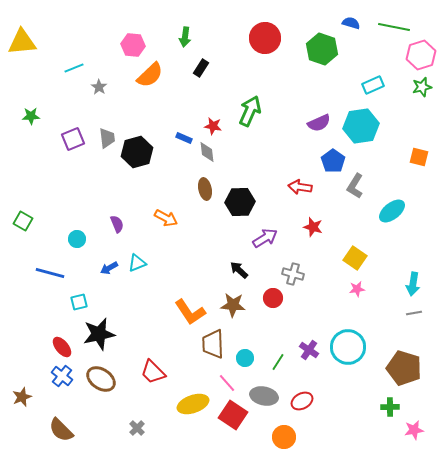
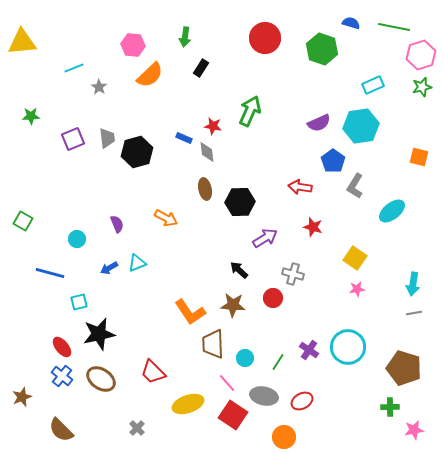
yellow ellipse at (193, 404): moved 5 px left
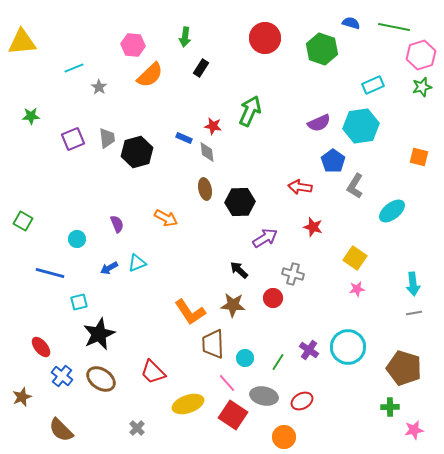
cyan arrow at (413, 284): rotated 15 degrees counterclockwise
black star at (99, 334): rotated 12 degrees counterclockwise
red ellipse at (62, 347): moved 21 px left
